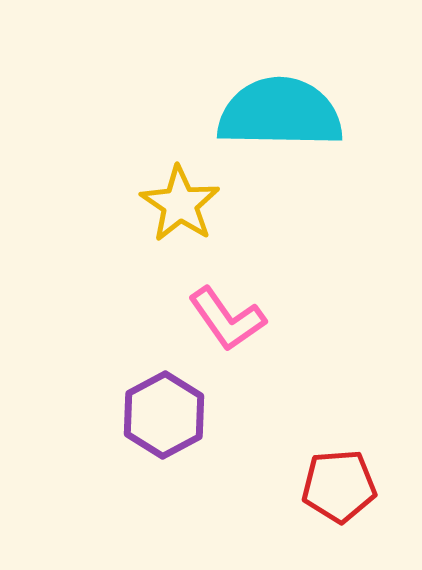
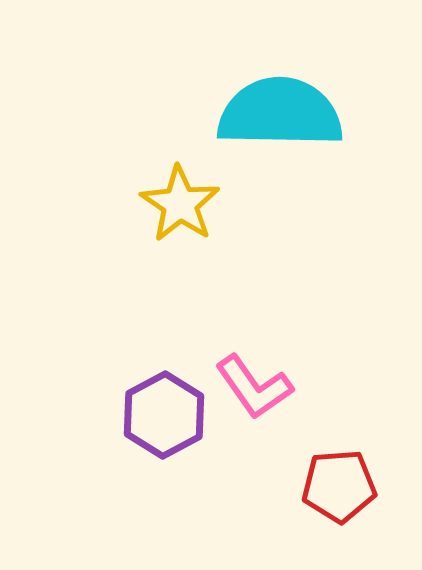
pink L-shape: moved 27 px right, 68 px down
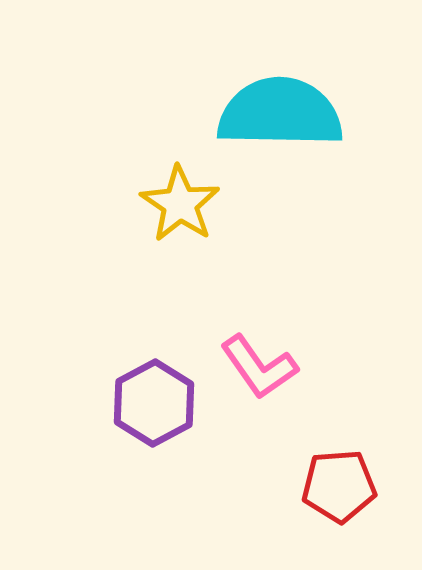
pink L-shape: moved 5 px right, 20 px up
purple hexagon: moved 10 px left, 12 px up
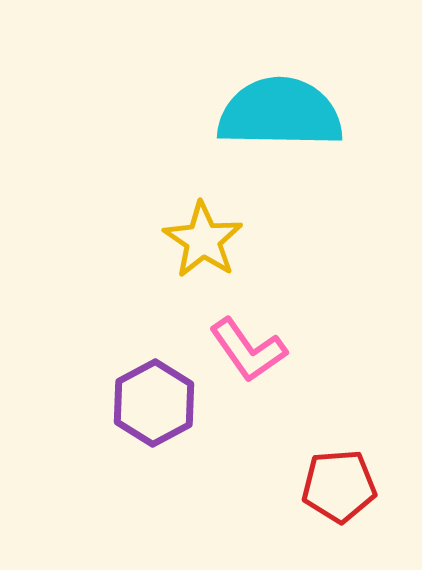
yellow star: moved 23 px right, 36 px down
pink L-shape: moved 11 px left, 17 px up
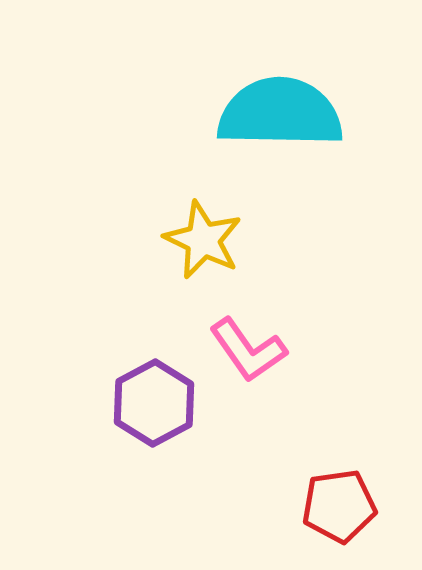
yellow star: rotated 8 degrees counterclockwise
red pentagon: moved 20 px down; rotated 4 degrees counterclockwise
